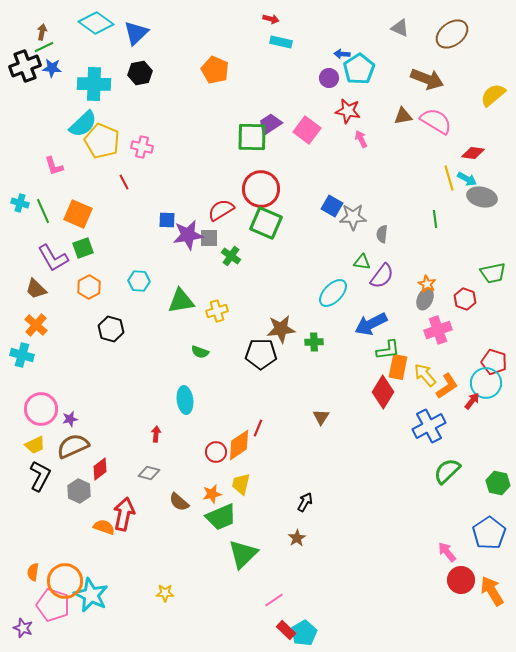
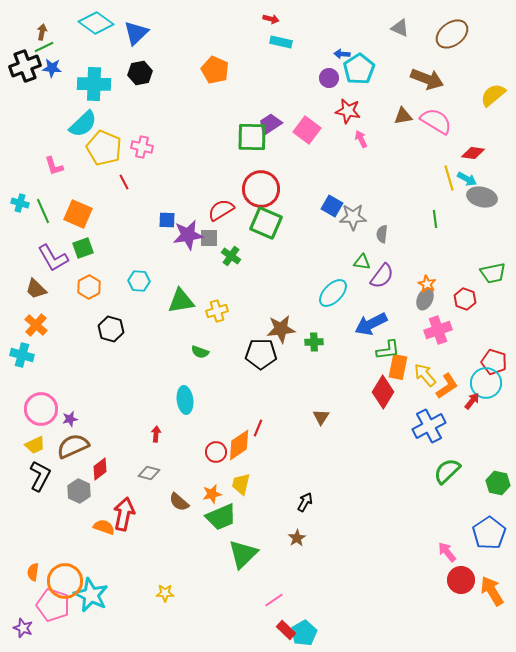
yellow pentagon at (102, 141): moved 2 px right, 7 px down
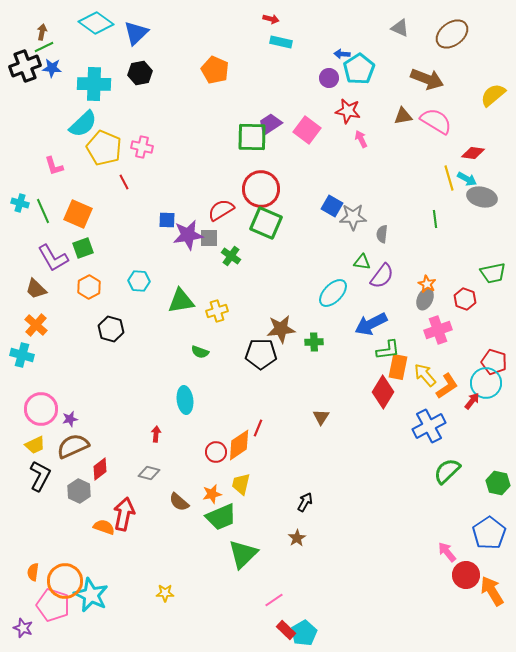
red circle at (461, 580): moved 5 px right, 5 px up
